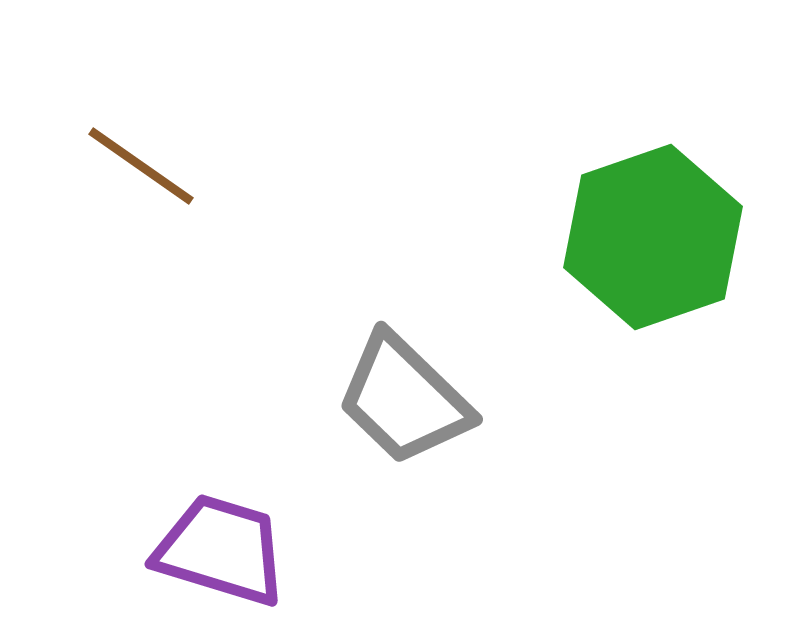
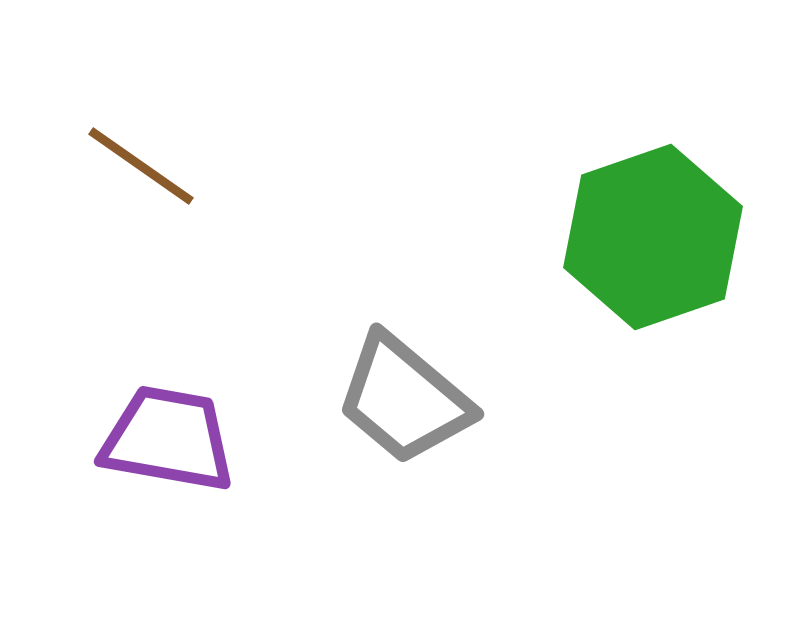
gray trapezoid: rotated 4 degrees counterclockwise
purple trapezoid: moved 53 px left, 111 px up; rotated 7 degrees counterclockwise
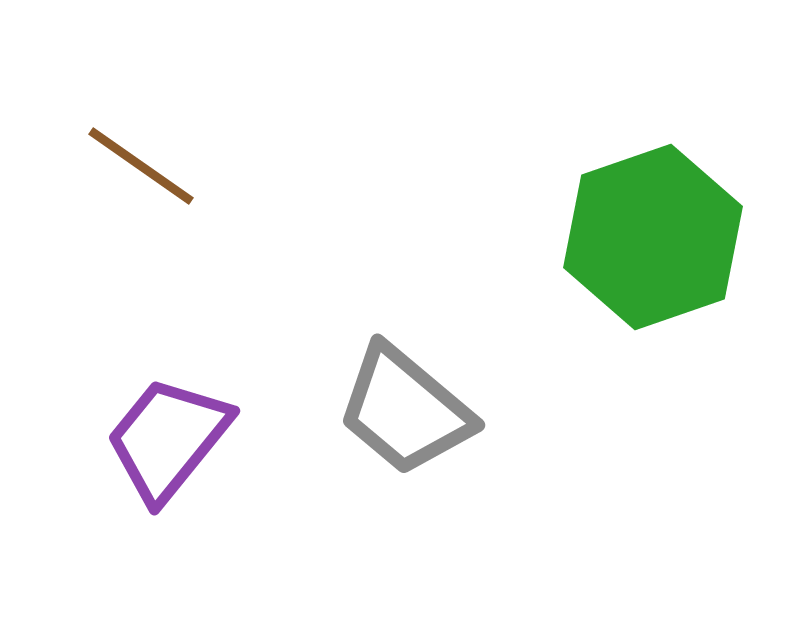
gray trapezoid: moved 1 px right, 11 px down
purple trapezoid: rotated 61 degrees counterclockwise
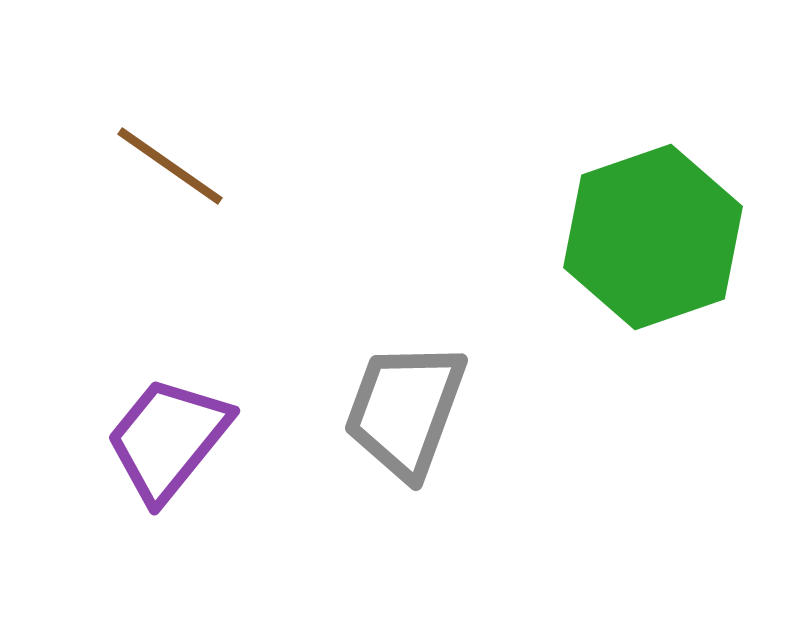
brown line: moved 29 px right
gray trapezoid: rotated 70 degrees clockwise
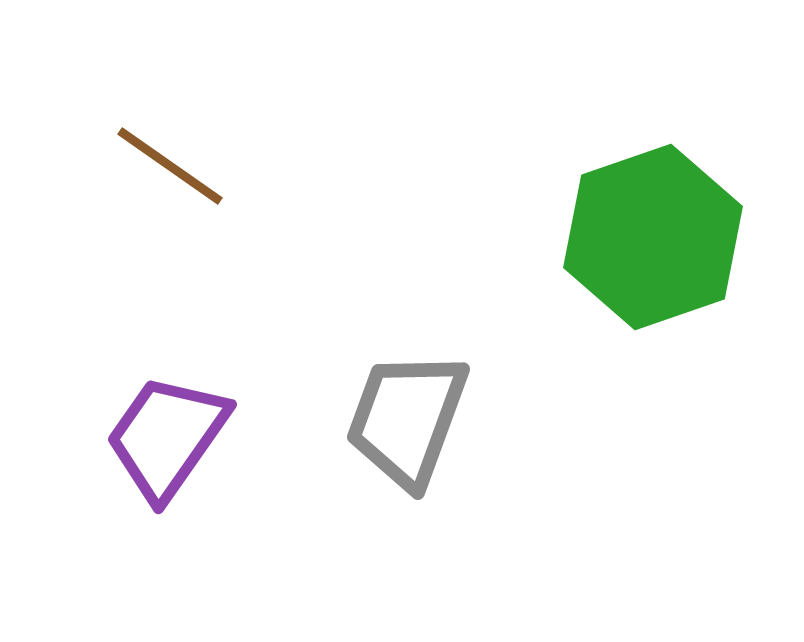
gray trapezoid: moved 2 px right, 9 px down
purple trapezoid: moved 1 px left, 2 px up; rotated 4 degrees counterclockwise
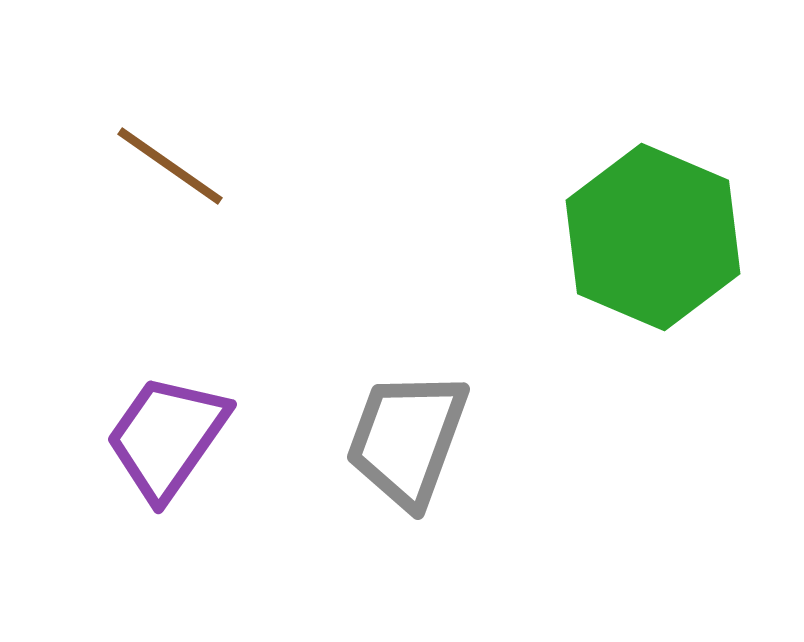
green hexagon: rotated 18 degrees counterclockwise
gray trapezoid: moved 20 px down
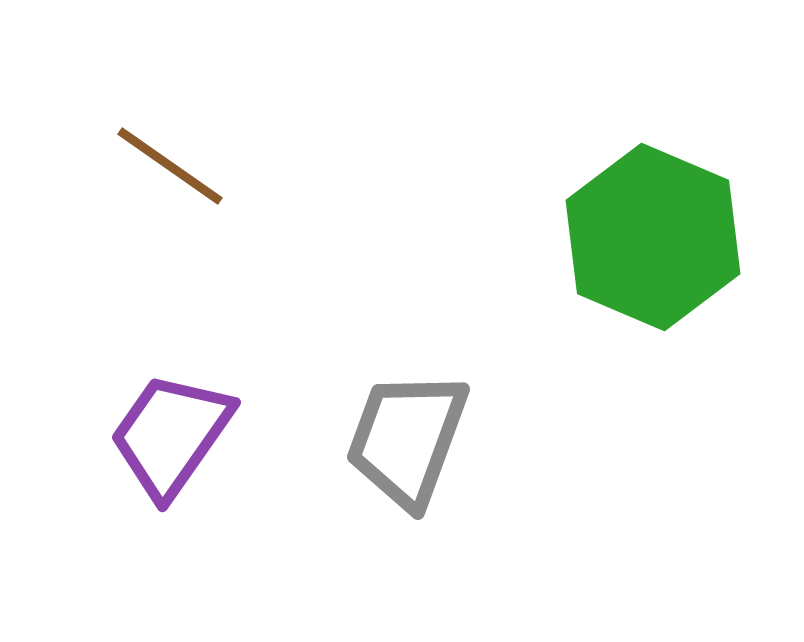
purple trapezoid: moved 4 px right, 2 px up
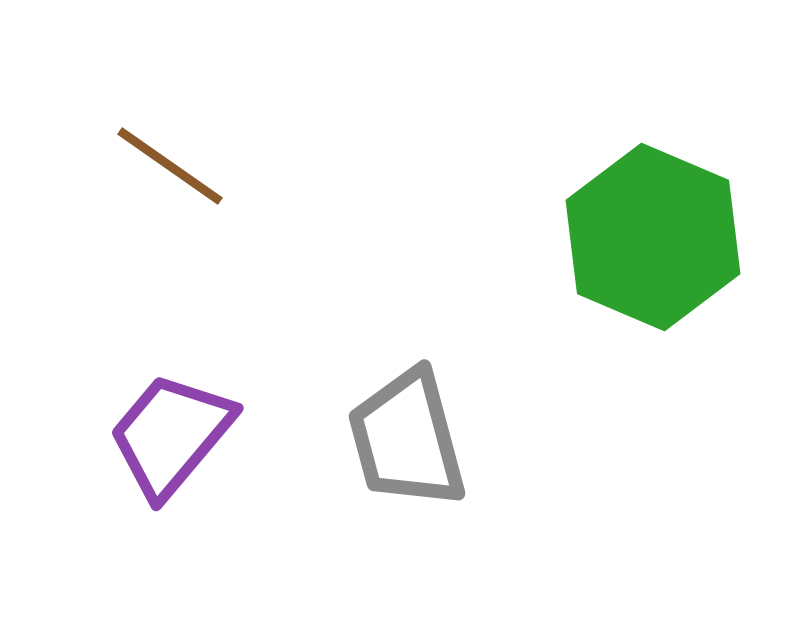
purple trapezoid: rotated 5 degrees clockwise
gray trapezoid: rotated 35 degrees counterclockwise
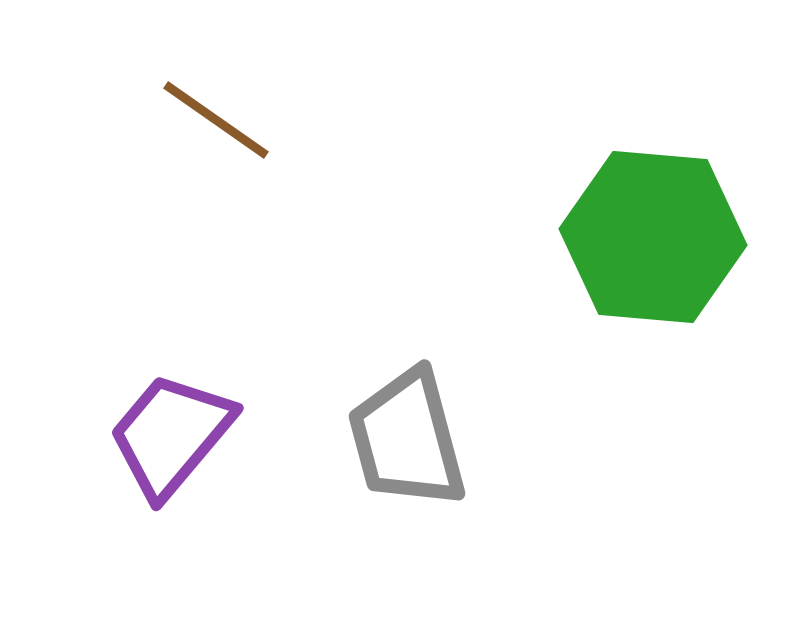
brown line: moved 46 px right, 46 px up
green hexagon: rotated 18 degrees counterclockwise
